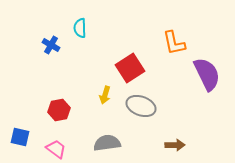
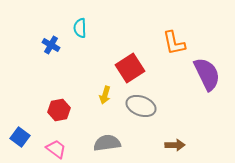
blue square: rotated 24 degrees clockwise
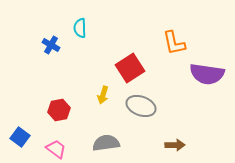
purple semicircle: rotated 124 degrees clockwise
yellow arrow: moved 2 px left
gray semicircle: moved 1 px left
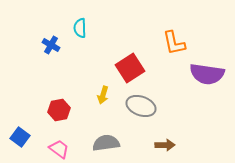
brown arrow: moved 10 px left
pink trapezoid: moved 3 px right
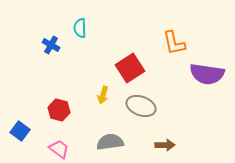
red hexagon: rotated 25 degrees clockwise
blue square: moved 6 px up
gray semicircle: moved 4 px right, 1 px up
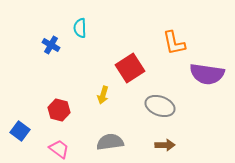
gray ellipse: moved 19 px right
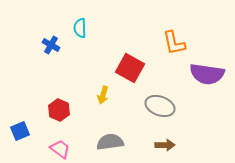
red square: rotated 28 degrees counterclockwise
red hexagon: rotated 10 degrees clockwise
blue square: rotated 30 degrees clockwise
pink trapezoid: moved 1 px right
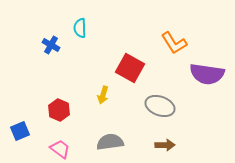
orange L-shape: rotated 20 degrees counterclockwise
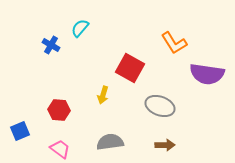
cyan semicircle: rotated 42 degrees clockwise
red hexagon: rotated 20 degrees counterclockwise
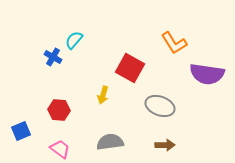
cyan semicircle: moved 6 px left, 12 px down
blue cross: moved 2 px right, 12 px down
blue square: moved 1 px right
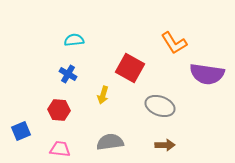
cyan semicircle: rotated 42 degrees clockwise
blue cross: moved 15 px right, 17 px down
pink trapezoid: rotated 30 degrees counterclockwise
